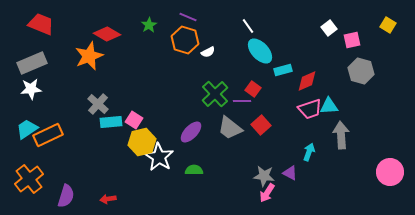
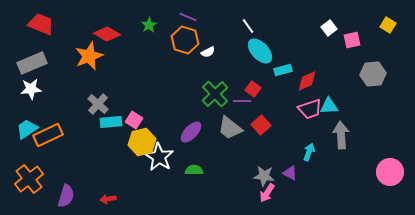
gray hexagon at (361, 71): moved 12 px right, 3 px down; rotated 20 degrees counterclockwise
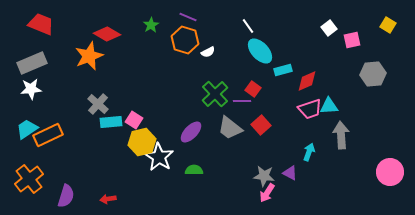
green star at (149, 25): moved 2 px right
